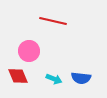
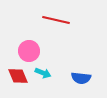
red line: moved 3 px right, 1 px up
cyan arrow: moved 11 px left, 6 px up
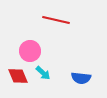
pink circle: moved 1 px right
cyan arrow: rotated 21 degrees clockwise
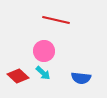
pink circle: moved 14 px right
red diamond: rotated 25 degrees counterclockwise
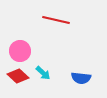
pink circle: moved 24 px left
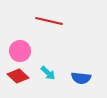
red line: moved 7 px left, 1 px down
cyan arrow: moved 5 px right
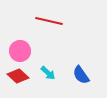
blue semicircle: moved 3 px up; rotated 48 degrees clockwise
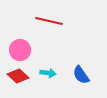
pink circle: moved 1 px up
cyan arrow: rotated 35 degrees counterclockwise
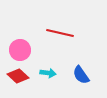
red line: moved 11 px right, 12 px down
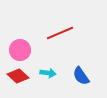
red line: rotated 36 degrees counterclockwise
blue semicircle: moved 1 px down
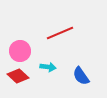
pink circle: moved 1 px down
cyan arrow: moved 6 px up
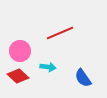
blue semicircle: moved 2 px right, 2 px down
